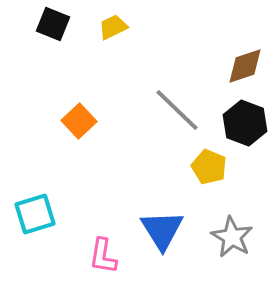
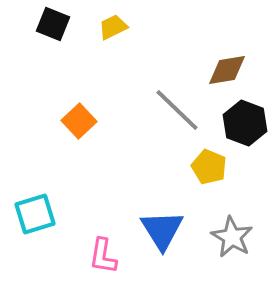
brown diamond: moved 18 px left, 4 px down; rotated 9 degrees clockwise
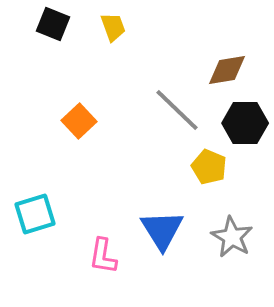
yellow trapezoid: rotated 96 degrees clockwise
black hexagon: rotated 21 degrees counterclockwise
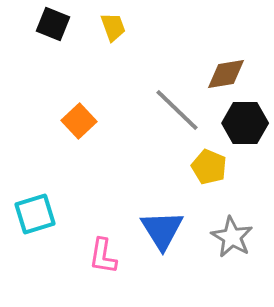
brown diamond: moved 1 px left, 4 px down
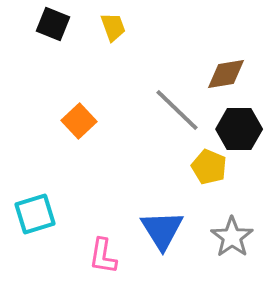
black hexagon: moved 6 px left, 6 px down
gray star: rotated 6 degrees clockwise
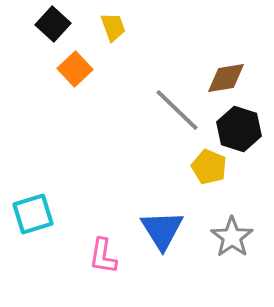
black square: rotated 20 degrees clockwise
brown diamond: moved 4 px down
orange square: moved 4 px left, 52 px up
black hexagon: rotated 18 degrees clockwise
cyan square: moved 2 px left
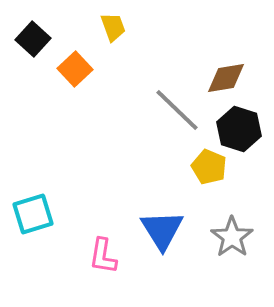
black square: moved 20 px left, 15 px down
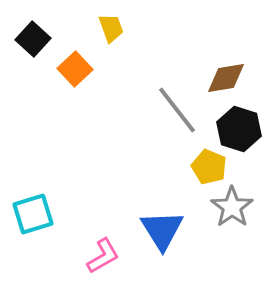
yellow trapezoid: moved 2 px left, 1 px down
gray line: rotated 8 degrees clockwise
gray star: moved 30 px up
pink L-shape: rotated 129 degrees counterclockwise
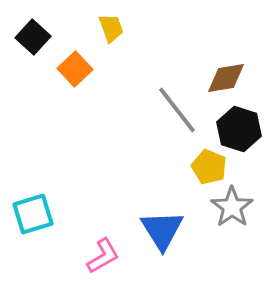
black square: moved 2 px up
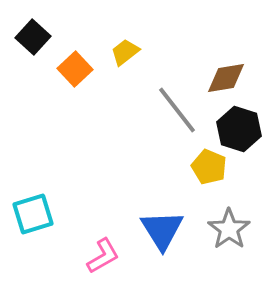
yellow trapezoid: moved 14 px right, 24 px down; rotated 108 degrees counterclockwise
gray star: moved 3 px left, 22 px down
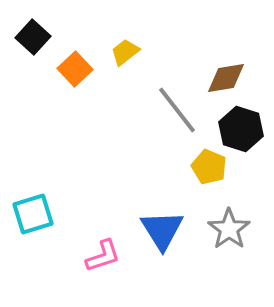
black hexagon: moved 2 px right
pink L-shape: rotated 12 degrees clockwise
